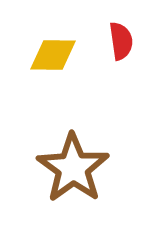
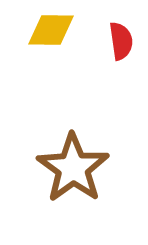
yellow diamond: moved 2 px left, 25 px up
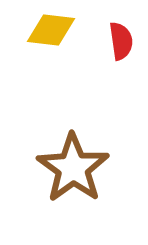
yellow diamond: rotated 6 degrees clockwise
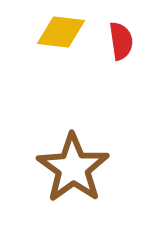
yellow diamond: moved 10 px right, 2 px down
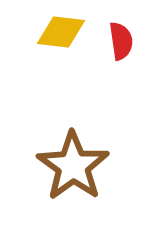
brown star: moved 2 px up
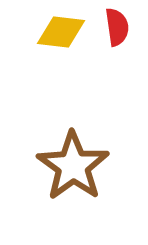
red semicircle: moved 4 px left, 14 px up
